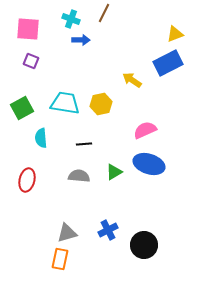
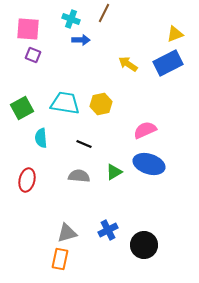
purple square: moved 2 px right, 6 px up
yellow arrow: moved 4 px left, 16 px up
black line: rotated 28 degrees clockwise
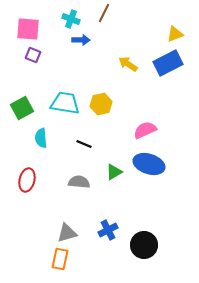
gray semicircle: moved 6 px down
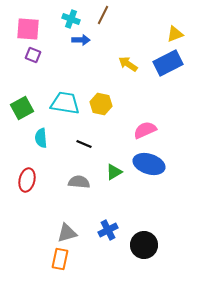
brown line: moved 1 px left, 2 px down
yellow hexagon: rotated 25 degrees clockwise
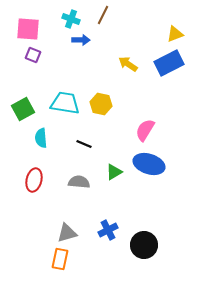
blue rectangle: moved 1 px right
green square: moved 1 px right, 1 px down
pink semicircle: rotated 35 degrees counterclockwise
red ellipse: moved 7 px right
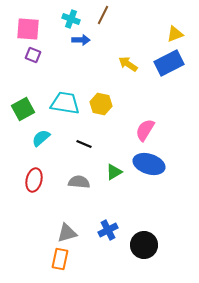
cyan semicircle: rotated 54 degrees clockwise
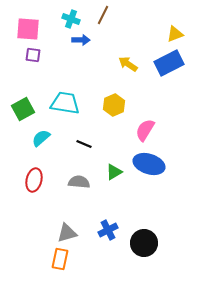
purple square: rotated 14 degrees counterclockwise
yellow hexagon: moved 13 px right, 1 px down; rotated 25 degrees clockwise
black circle: moved 2 px up
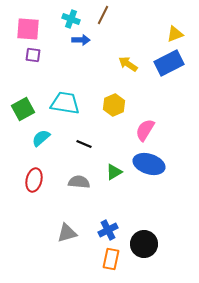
black circle: moved 1 px down
orange rectangle: moved 51 px right
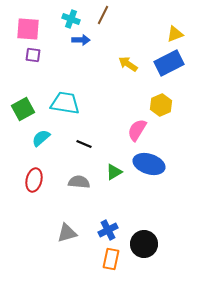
yellow hexagon: moved 47 px right
pink semicircle: moved 8 px left
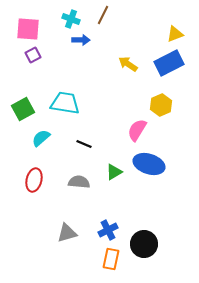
purple square: rotated 35 degrees counterclockwise
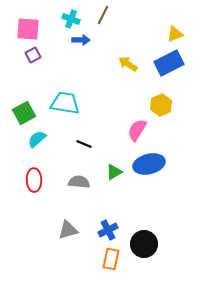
green square: moved 1 px right, 4 px down
cyan semicircle: moved 4 px left, 1 px down
blue ellipse: rotated 32 degrees counterclockwise
red ellipse: rotated 15 degrees counterclockwise
gray triangle: moved 1 px right, 3 px up
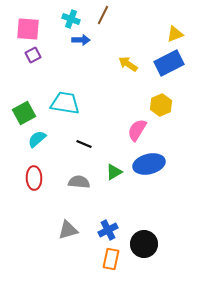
red ellipse: moved 2 px up
